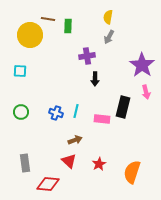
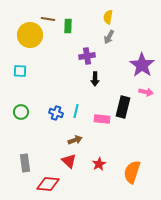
pink arrow: rotated 64 degrees counterclockwise
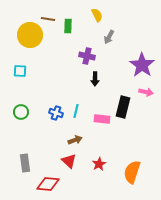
yellow semicircle: moved 11 px left, 2 px up; rotated 144 degrees clockwise
purple cross: rotated 21 degrees clockwise
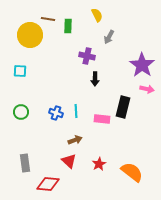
pink arrow: moved 1 px right, 3 px up
cyan line: rotated 16 degrees counterclockwise
orange semicircle: rotated 110 degrees clockwise
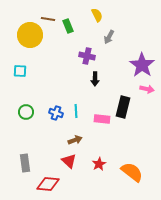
green rectangle: rotated 24 degrees counterclockwise
green circle: moved 5 px right
